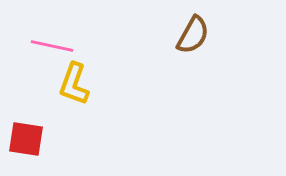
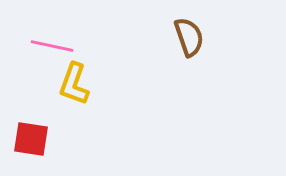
brown semicircle: moved 4 px left, 2 px down; rotated 48 degrees counterclockwise
red square: moved 5 px right
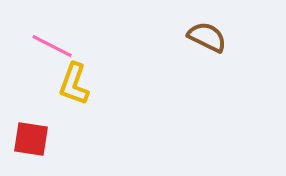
brown semicircle: moved 18 px right; rotated 45 degrees counterclockwise
pink line: rotated 15 degrees clockwise
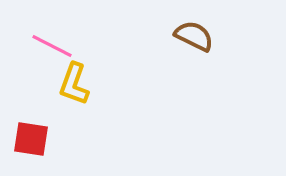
brown semicircle: moved 13 px left, 1 px up
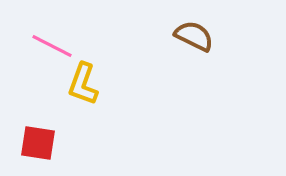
yellow L-shape: moved 9 px right
red square: moved 7 px right, 4 px down
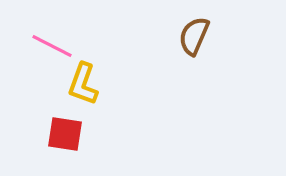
brown semicircle: rotated 93 degrees counterclockwise
red square: moved 27 px right, 9 px up
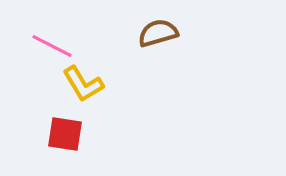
brown semicircle: moved 36 px left, 3 px up; rotated 51 degrees clockwise
yellow L-shape: rotated 51 degrees counterclockwise
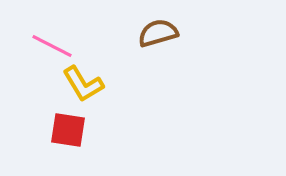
red square: moved 3 px right, 4 px up
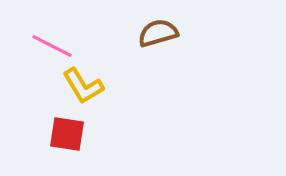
yellow L-shape: moved 2 px down
red square: moved 1 px left, 4 px down
